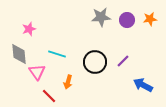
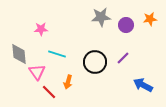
purple circle: moved 1 px left, 5 px down
pink star: moved 12 px right; rotated 16 degrees clockwise
purple line: moved 3 px up
red line: moved 4 px up
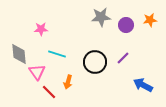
orange star: moved 1 px down
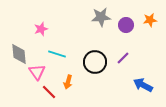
pink star: rotated 16 degrees counterclockwise
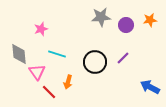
blue arrow: moved 7 px right, 2 px down
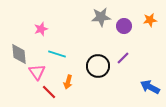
purple circle: moved 2 px left, 1 px down
black circle: moved 3 px right, 4 px down
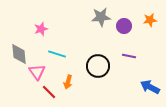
purple line: moved 6 px right, 2 px up; rotated 56 degrees clockwise
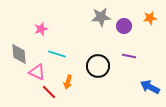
orange star: moved 2 px up
pink triangle: rotated 30 degrees counterclockwise
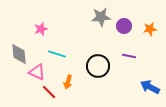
orange star: moved 11 px down
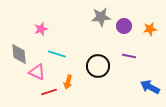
red line: rotated 63 degrees counterclockwise
